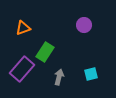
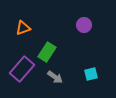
green rectangle: moved 2 px right
gray arrow: moved 4 px left; rotated 112 degrees clockwise
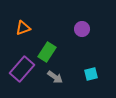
purple circle: moved 2 px left, 4 px down
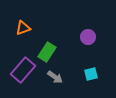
purple circle: moved 6 px right, 8 px down
purple rectangle: moved 1 px right, 1 px down
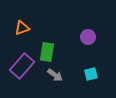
orange triangle: moved 1 px left
green rectangle: rotated 24 degrees counterclockwise
purple rectangle: moved 1 px left, 4 px up
gray arrow: moved 2 px up
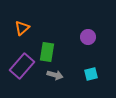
orange triangle: rotated 21 degrees counterclockwise
gray arrow: rotated 21 degrees counterclockwise
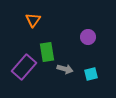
orange triangle: moved 11 px right, 8 px up; rotated 14 degrees counterclockwise
green rectangle: rotated 18 degrees counterclockwise
purple rectangle: moved 2 px right, 1 px down
gray arrow: moved 10 px right, 6 px up
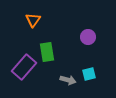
gray arrow: moved 3 px right, 11 px down
cyan square: moved 2 px left
